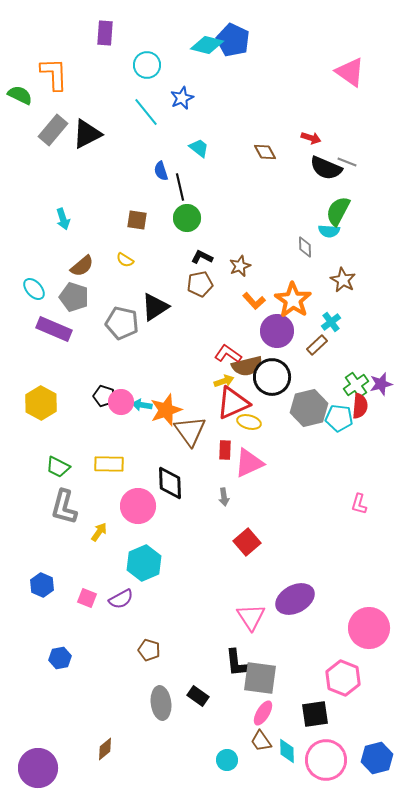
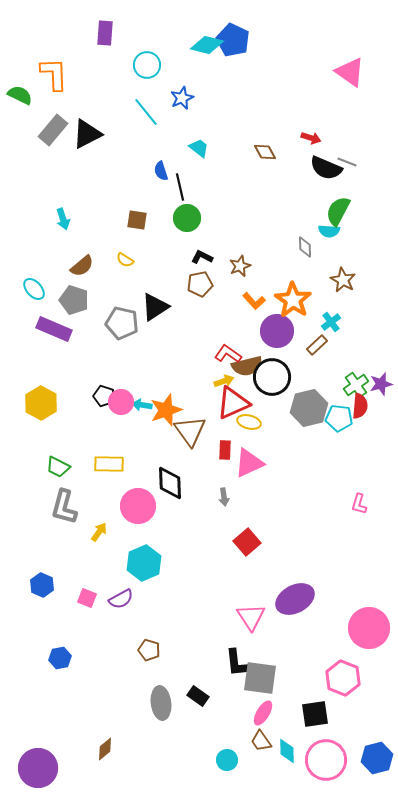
gray pentagon at (74, 297): moved 3 px down
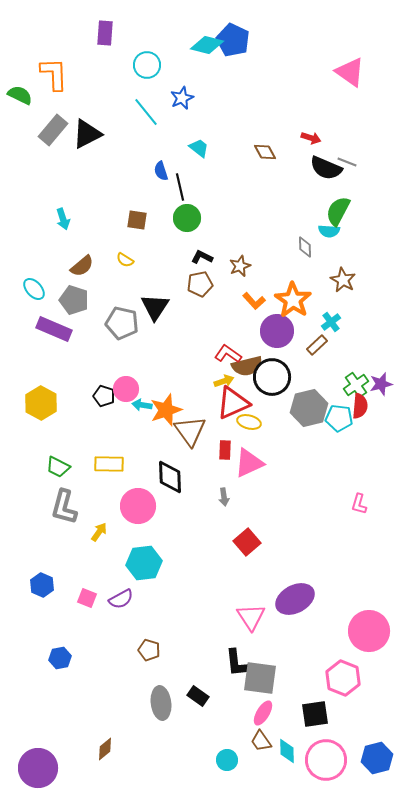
black triangle at (155, 307): rotated 24 degrees counterclockwise
pink circle at (121, 402): moved 5 px right, 13 px up
black diamond at (170, 483): moved 6 px up
cyan hexagon at (144, 563): rotated 16 degrees clockwise
pink circle at (369, 628): moved 3 px down
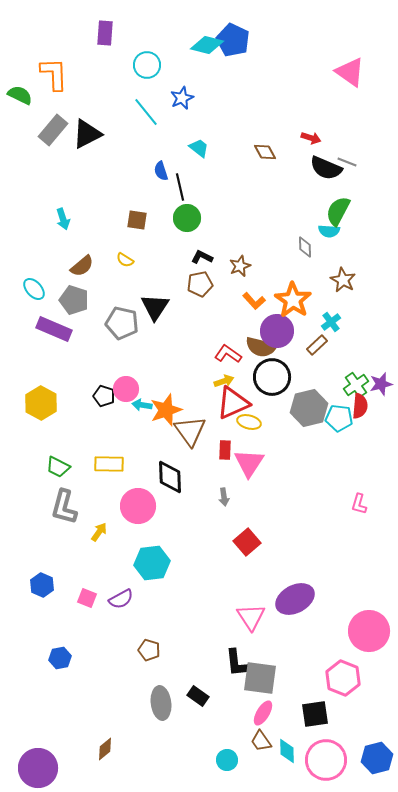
brown semicircle at (247, 366): moved 14 px right, 19 px up; rotated 28 degrees clockwise
pink triangle at (249, 463): rotated 32 degrees counterclockwise
cyan hexagon at (144, 563): moved 8 px right
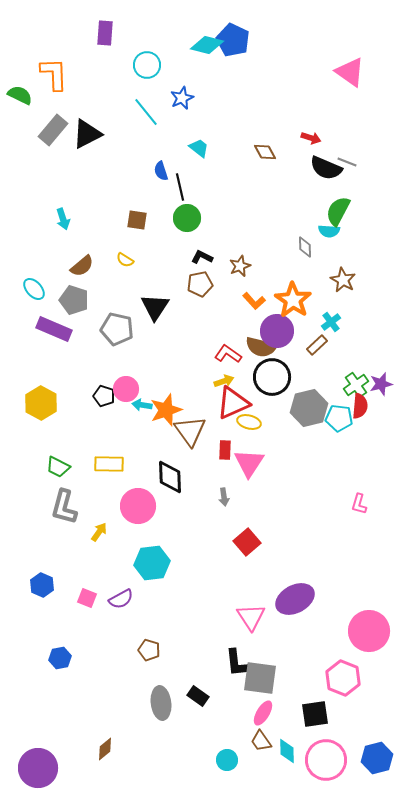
gray pentagon at (122, 323): moved 5 px left, 6 px down
